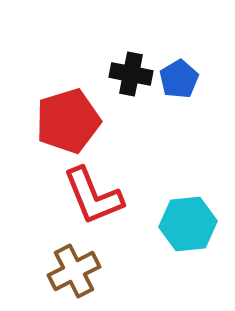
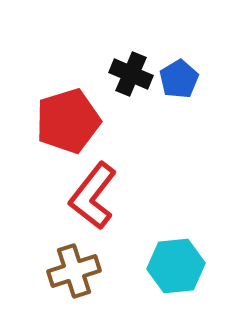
black cross: rotated 12 degrees clockwise
red L-shape: rotated 60 degrees clockwise
cyan hexagon: moved 12 px left, 42 px down
brown cross: rotated 9 degrees clockwise
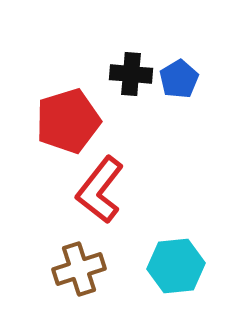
black cross: rotated 18 degrees counterclockwise
red L-shape: moved 7 px right, 6 px up
brown cross: moved 5 px right, 2 px up
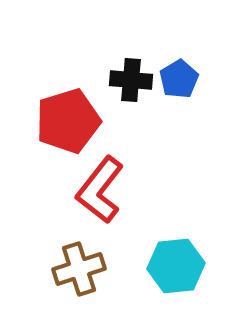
black cross: moved 6 px down
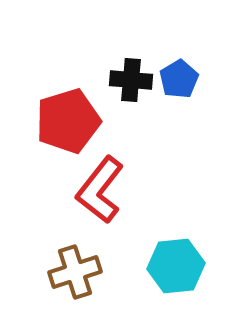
brown cross: moved 4 px left, 3 px down
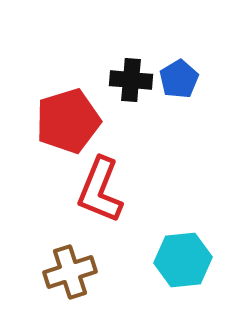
red L-shape: rotated 16 degrees counterclockwise
cyan hexagon: moved 7 px right, 6 px up
brown cross: moved 5 px left
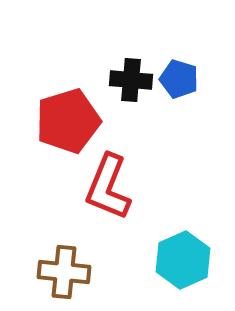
blue pentagon: rotated 24 degrees counterclockwise
red L-shape: moved 8 px right, 3 px up
cyan hexagon: rotated 18 degrees counterclockwise
brown cross: moved 6 px left; rotated 24 degrees clockwise
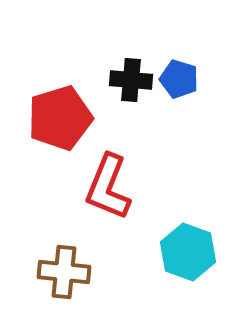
red pentagon: moved 8 px left, 3 px up
cyan hexagon: moved 5 px right, 8 px up; rotated 16 degrees counterclockwise
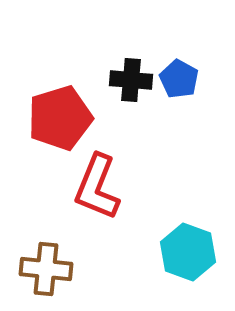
blue pentagon: rotated 12 degrees clockwise
red L-shape: moved 11 px left
brown cross: moved 18 px left, 3 px up
